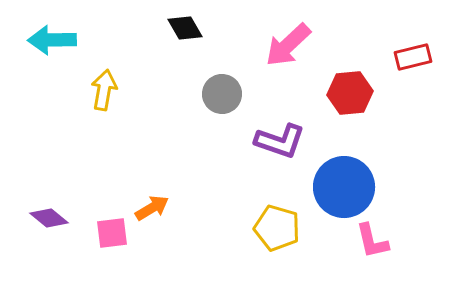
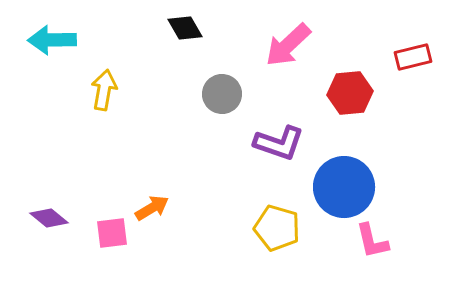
purple L-shape: moved 1 px left, 2 px down
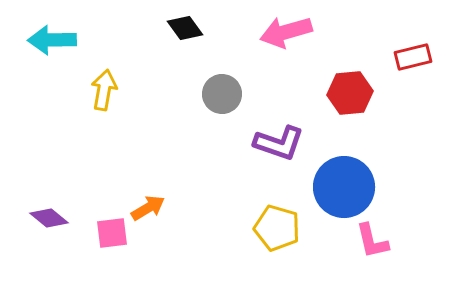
black diamond: rotated 6 degrees counterclockwise
pink arrow: moved 2 px left, 13 px up; rotated 27 degrees clockwise
orange arrow: moved 4 px left
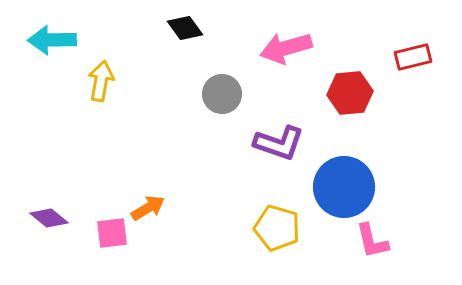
pink arrow: moved 16 px down
yellow arrow: moved 3 px left, 9 px up
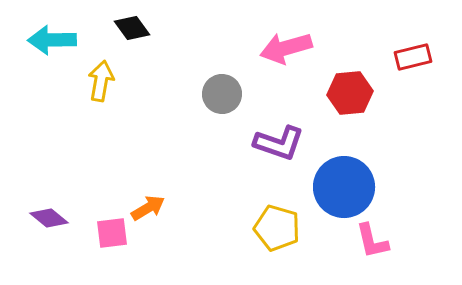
black diamond: moved 53 px left
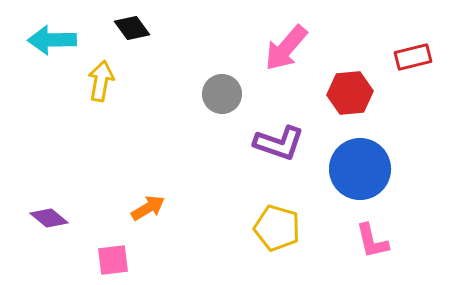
pink arrow: rotated 33 degrees counterclockwise
blue circle: moved 16 px right, 18 px up
pink square: moved 1 px right, 27 px down
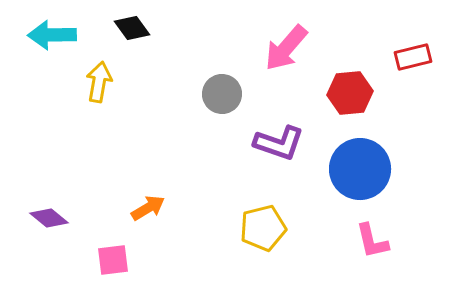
cyan arrow: moved 5 px up
yellow arrow: moved 2 px left, 1 px down
yellow pentagon: moved 14 px left; rotated 30 degrees counterclockwise
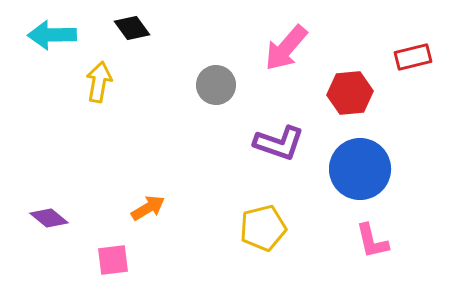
gray circle: moved 6 px left, 9 px up
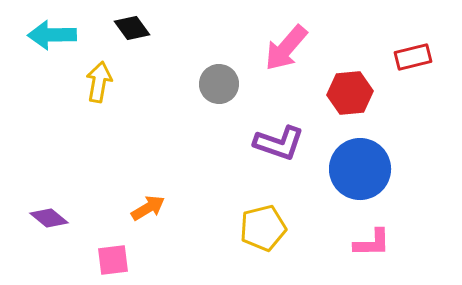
gray circle: moved 3 px right, 1 px up
pink L-shape: moved 2 px down; rotated 78 degrees counterclockwise
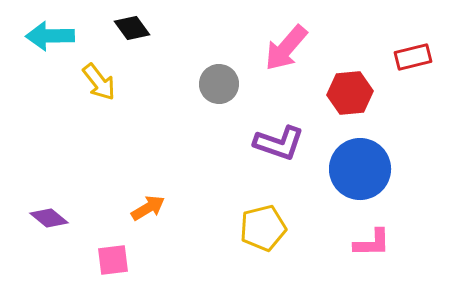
cyan arrow: moved 2 px left, 1 px down
yellow arrow: rotated 132 degrees clockwise
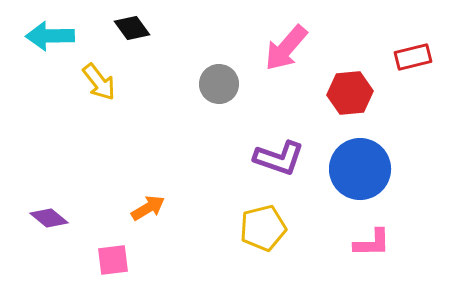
purple L-shape: moved 15 px down
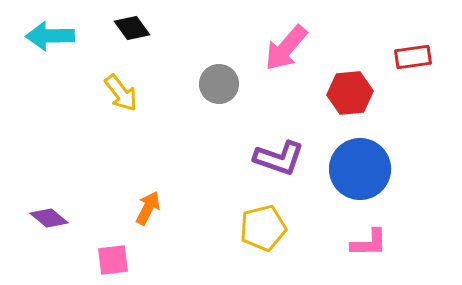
red rectangle: rotated 6 degrees clockwise
yellow arrow: moved 22 px right, 11 px down
orange arrow: rotated 32 degrees counterclockwise
pink L-shape: moved 3 px left
